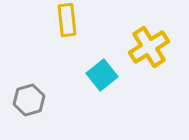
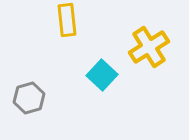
cyan square: rotated 8 degrees counterclockwise
gray hexagon: moved 2 px up
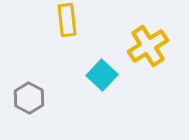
yellow cross: moved 1 px left, 1 px up
gray hexagon: rotated 16 degrees counterclockwise
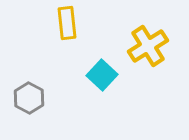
yellow rectangle: moved 3 px down
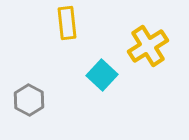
gray hexagon: moved 2 px down
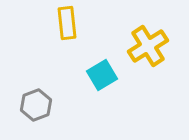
cyan square: rotated 16 degrees clockwise
gray hexagon: moved 7 px right, 5 px down; rotated 12 degrees clockwise
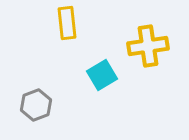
yellow cross: rotated 24 degrees clockwise
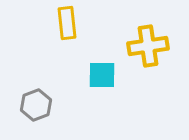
cyan square: rotated 32 degrees clockwise
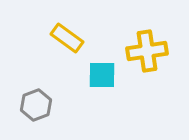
yellow rectangle: moved 15 px down; rotated 48 degrees counterclockwise
yellow cross: moved 1 px left, 5 px down
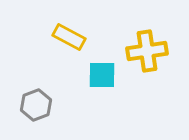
yellow rectangle: moved 2 px right, 1 px up; rotated 8 degrees counterclockwise
